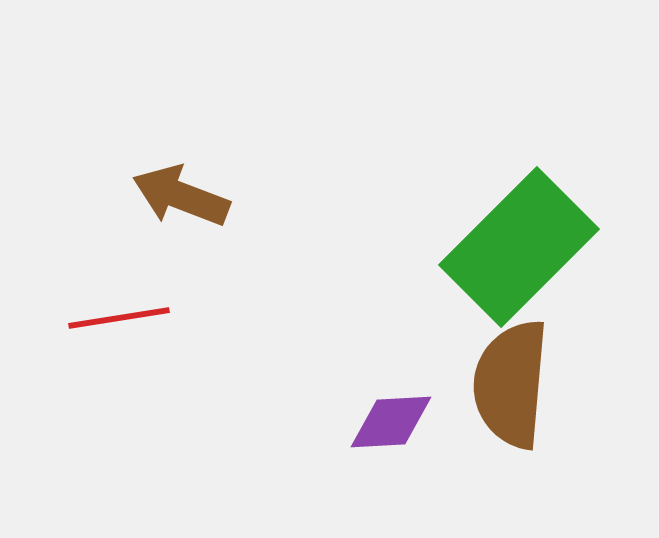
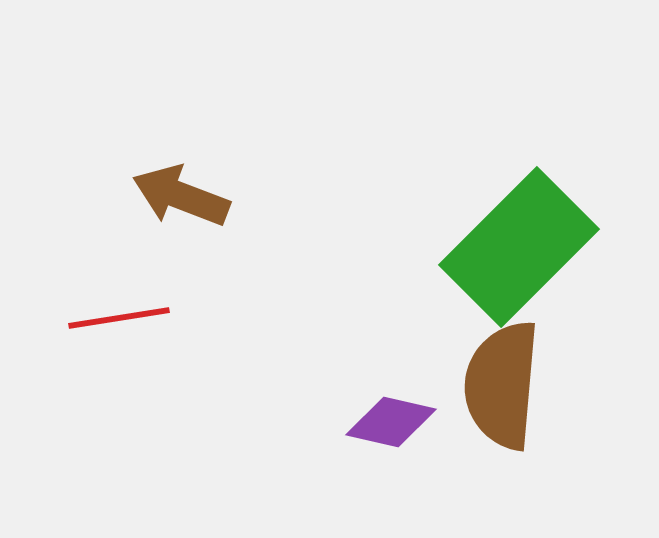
brown semicircle: moved 9 px left, 1 px down
purple diamond: rotated 16 degrees clockwise
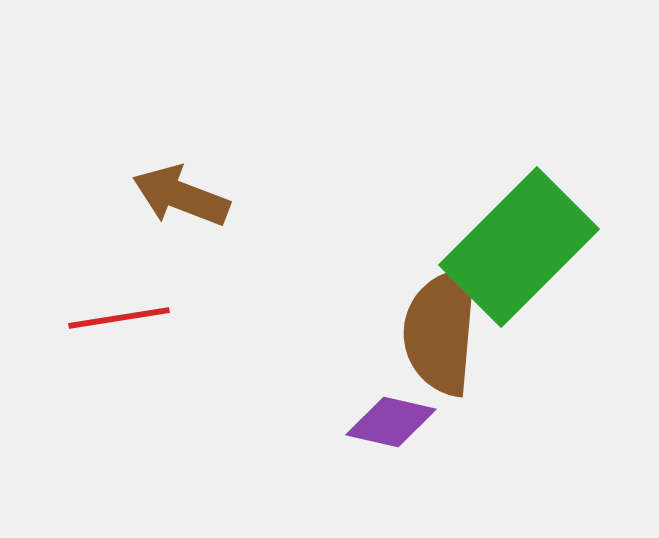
brown semicircle: moved 61 px left, 54 px up
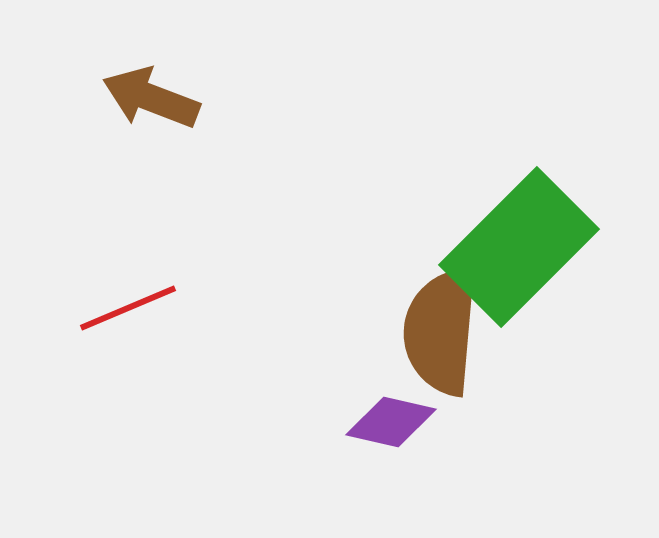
brown arrow: moved 30 px left, 98 px up
red line: moved 9 px right, 10 px up; rotated 14 degrees counterclockwise
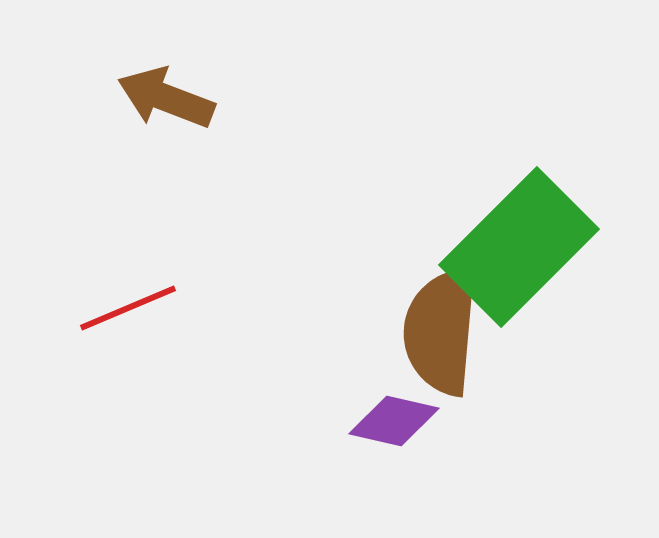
brown arrow: moved 15 px right
purple diamond: moved 3 px right, 1 px up
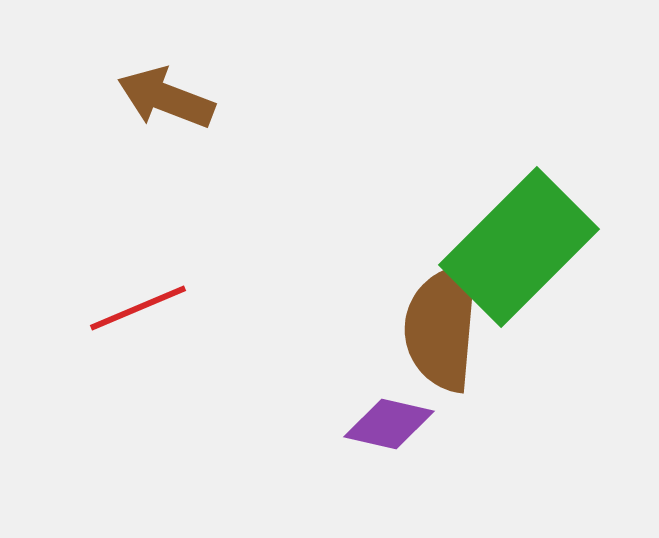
red line: moved 10 px right
brown semicircle: moved 1 px right, 4 px up
purple diamond: moved 5 px left, 3 px down
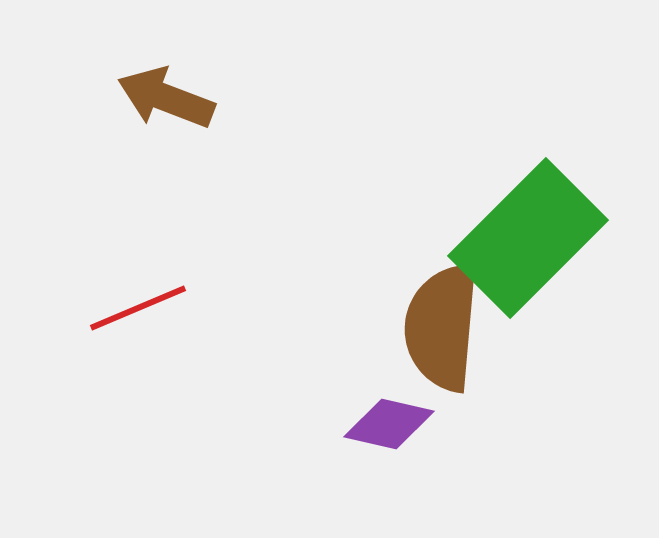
green rectangle: moved 9 px right, 9 px up
